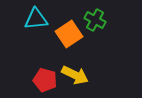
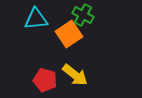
green cross: moved 12 px left, 5 px up
yellow arrow: rotated 12 degrees clockwise
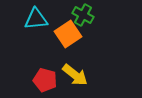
orange square: moved 1 px left
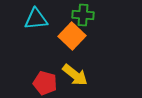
green cross: rotated 25 degrees counterclockwise
orange square: moved 4 px right, 2 px down; rotated 12 degrees counterclockwise
red pentagon: moved 3 px down
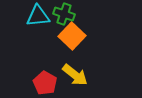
green cross: moved 19 px left, 1 px up; rotated 15 degrees clockwise
cyan triangle: moved 2 px right, 3 px up
red pentagon: rotated 15 degrees clockwise
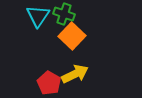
cyan triangle: rotated 50 degrees counterclockwise
yellow arrow: moved 1 px up; rotated 64 degrees counterclockwise
red pentagon: moved 4 px right
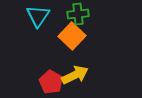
green cross: moved 14 px right; rotated 25 degrees counterclockwise
yellow arrow: moved 1 px down
red pentagon: moved 2 px right, 1 px up
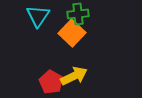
orange square: moved 3 px up
yellow arrow: moved 1 px left, 1 px down
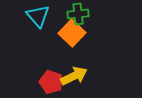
cyan triangle: rotated 15 degrees counterclockwise
red pentagon: rotated 10 degrees counterclockwise
